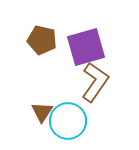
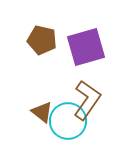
brown L-shape: moved 8 px left, 18 px down
brown triangle: rotated 25 degrees counterclockwise
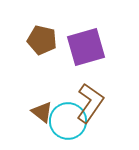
brown L-shape: moved 3 px right, 3 px down
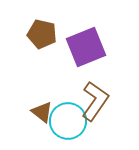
brown pentagon: moved 6 px up
purple square: rotated 6 degrees counterclockwise
brown L-shape: moved 5 px right, 2 px up
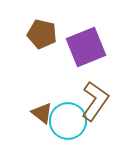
brown triangle: moved 1 px down
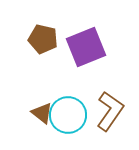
brown pentagon: moved 1 px right, 5 px down
brown L-shape: moved 15 px right, 10 px down
cyan circle: moved 6 px up
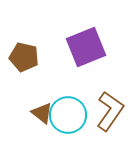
brown pentagon: moved 19 px left, 18 px down
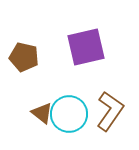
purple square: rotated 9 degrees clockwise
cyan circle: moved 1 px right, 1 px up
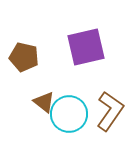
brown triangle: moved 2 px right, 11 px up
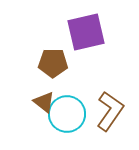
purple square: moved 15 px up
brown pentagon: moved 29 px right, 6 px down; rotated 12 degrees counterclockwise
cyan circle: moved 2 px left
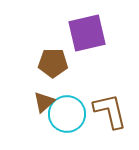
purple square: moved 1 px right, 1 px down
brown triangle: rotated 40 degrees clockwise
brown L-shape: rotated 48 degrees counterclockwise
